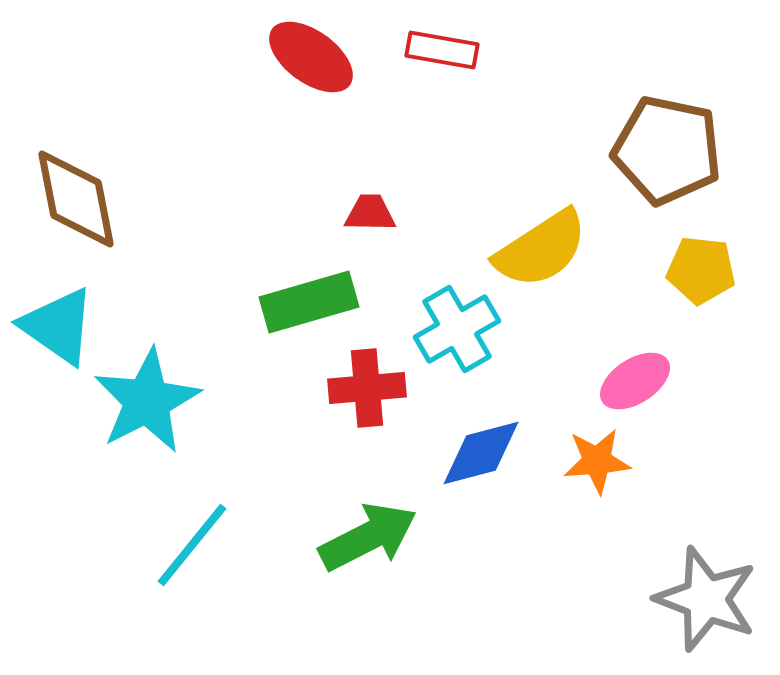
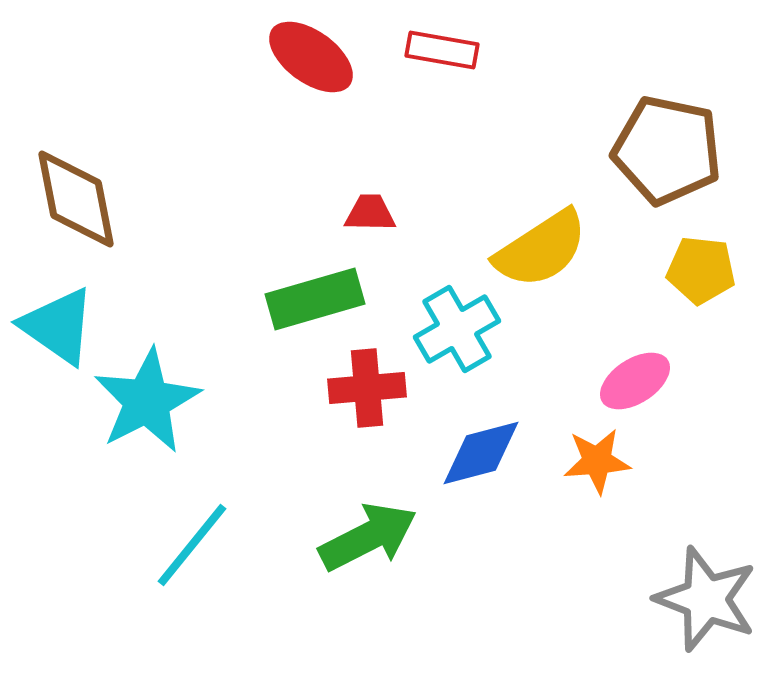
green rectangle: moved 6 px right, 3 px up
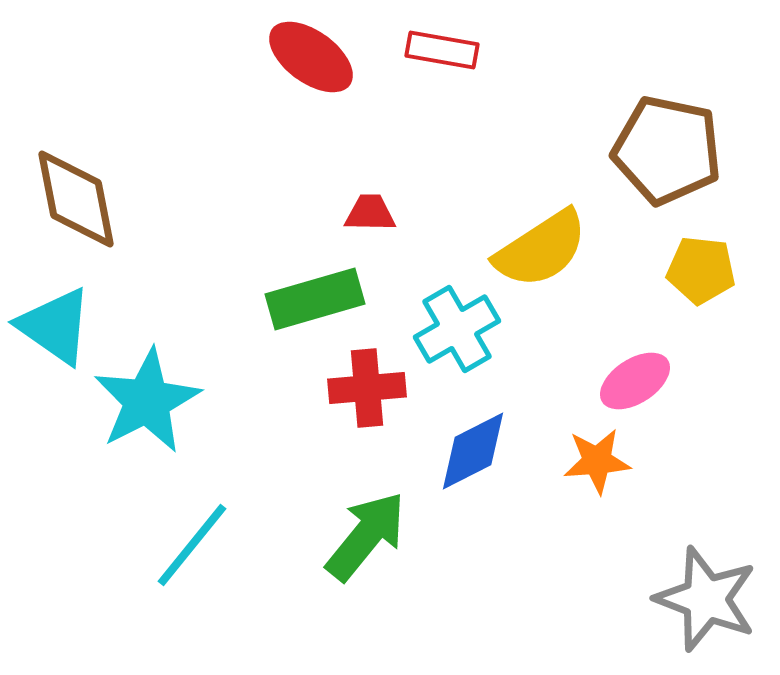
cyan triangle: moved 3 px left
blue diamond: moved 8 px left, 2 px up; rotated 12 degrees counterclockwise
green arrow: moved 2 px left, 1 px up; rotated 24 degrees counterclockwise
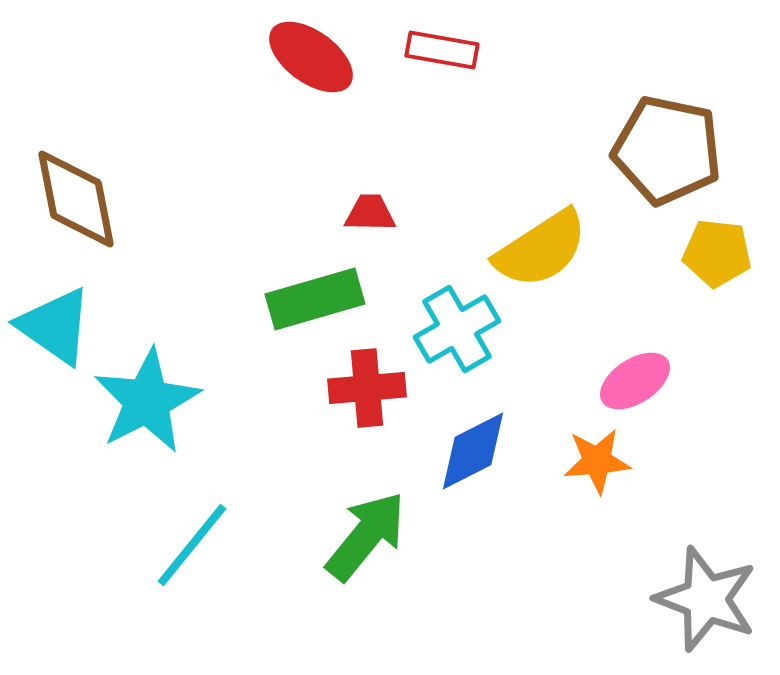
yellow pentagon: moved 16 px right, 17 px up
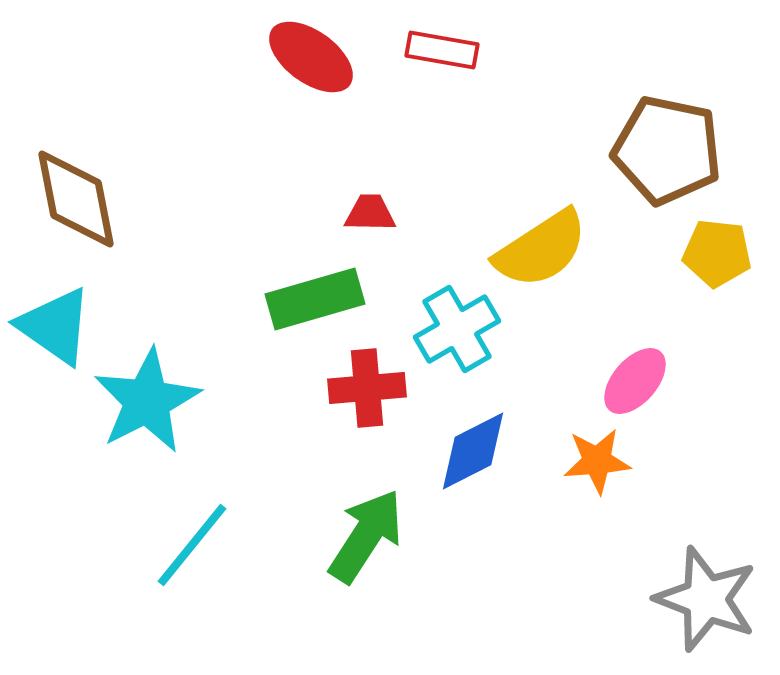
pink ellipse: rotated 16 degrees counterclockwise
green arrow: rotated 6 degrees counterclockwise
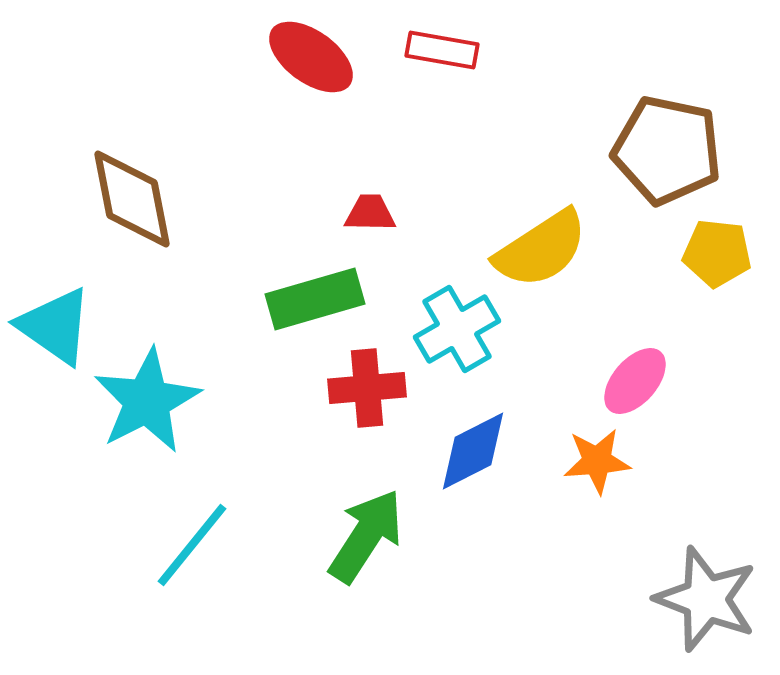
brown diamond: moved 56 px right
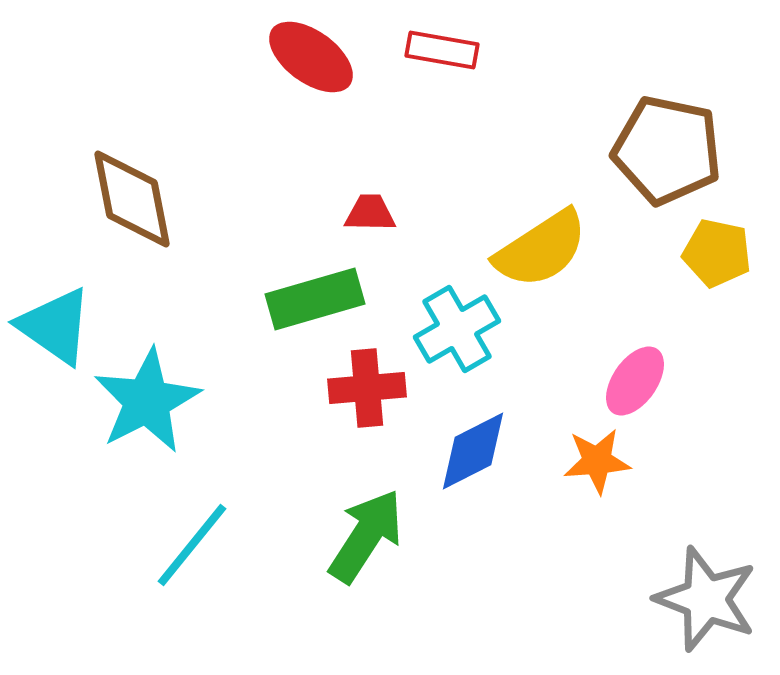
yellow pentagon: rotated 6 degrees clockwise
pink ellipse: rotated 6 degrees counterclockwise
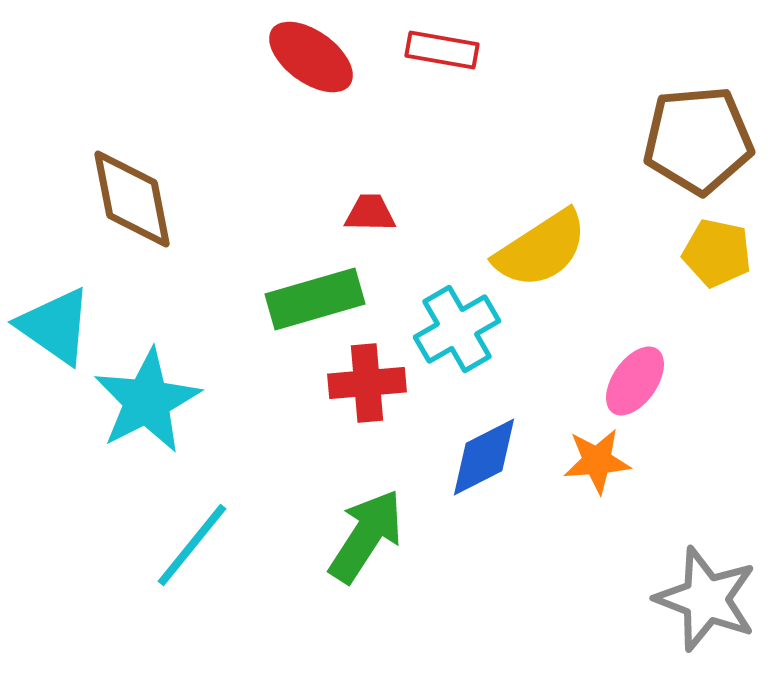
brown pentagon: moved 31 px right, 10 px up; rotated 17 degrees counterclockwise
red cross: moved 5 px up
blue diamond: moved 11 px right, 6 px down
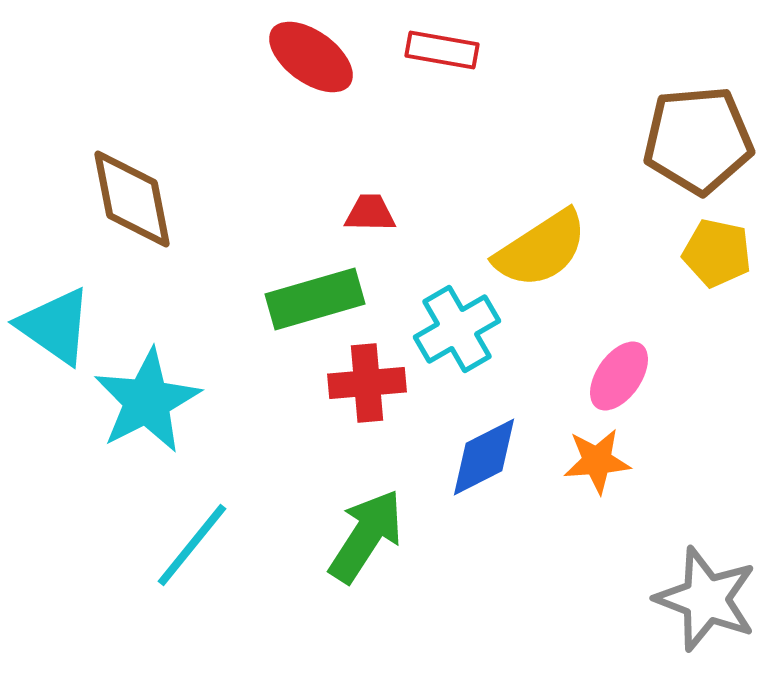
pink ellipse: moved 16 px left, 5 px up
